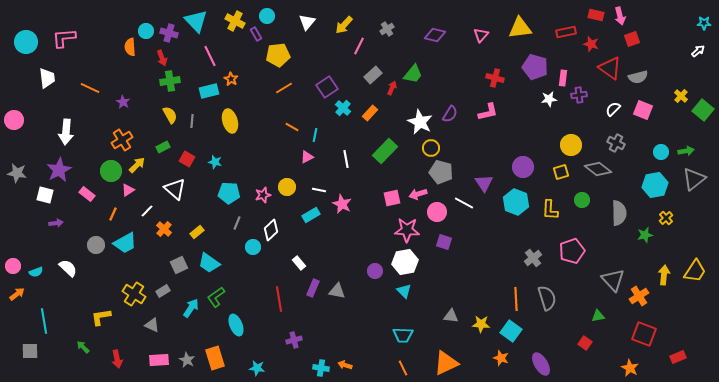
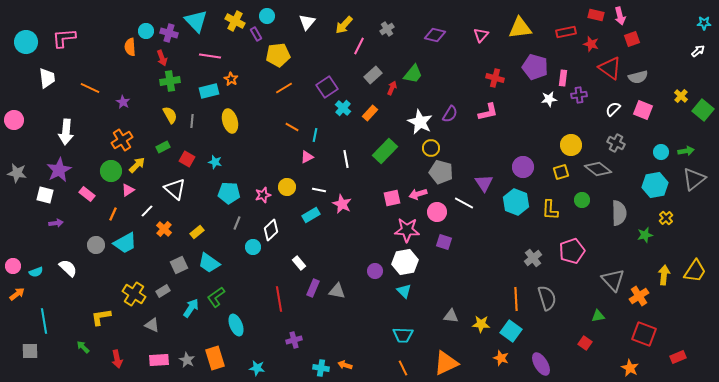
pink line at (210, 56): rotated 55 degrees counterclockwise
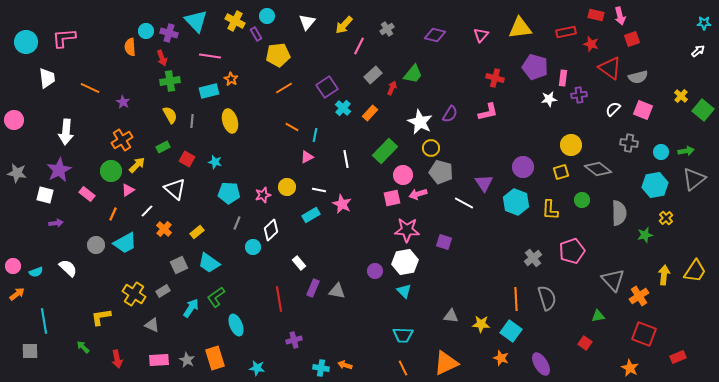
gray cross at (616, 143): moved 13 px right; rotated 18 degrees counterclockwise
pink circle at (437, 212): moved 34 px left, 37 px up
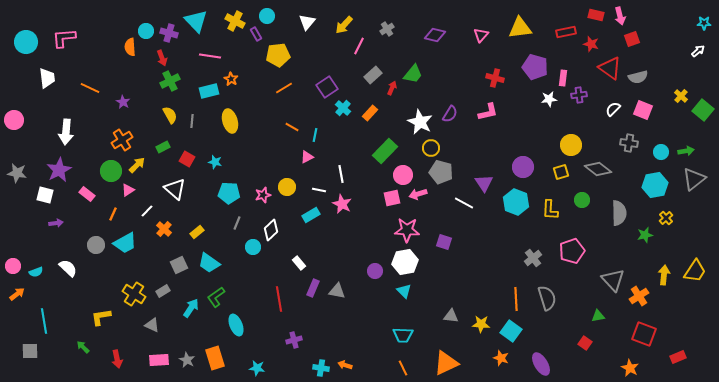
green cross at (170, 81): rotated 18 degrees counterclockwise
white line at (346, 159): moved 5 px left, 15 px down
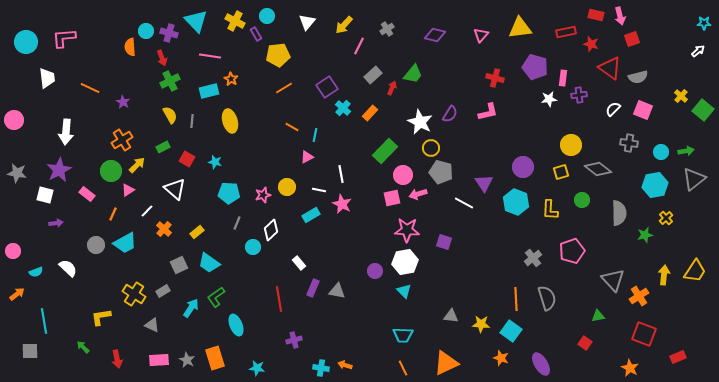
pink circle at (13, 266): moved 15 px up
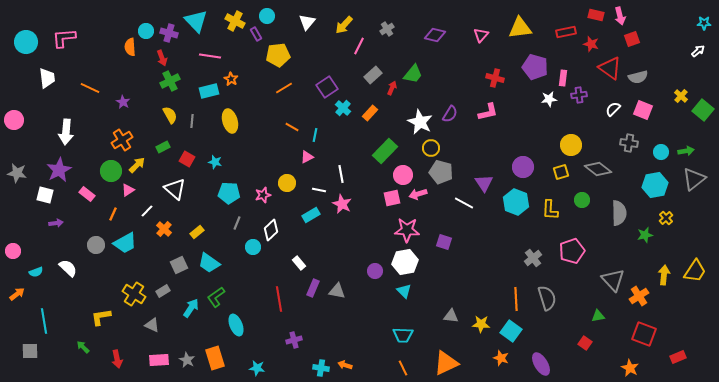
yellow circle at (287, 187): moved 4 px up
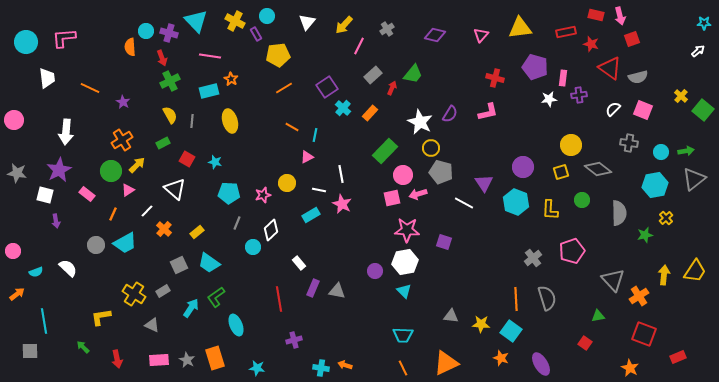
green rectangle at (163, 147): moved 4 px up
purple arrow at (56, 223): moved 2 px up; rotated 88 degrees clockwise
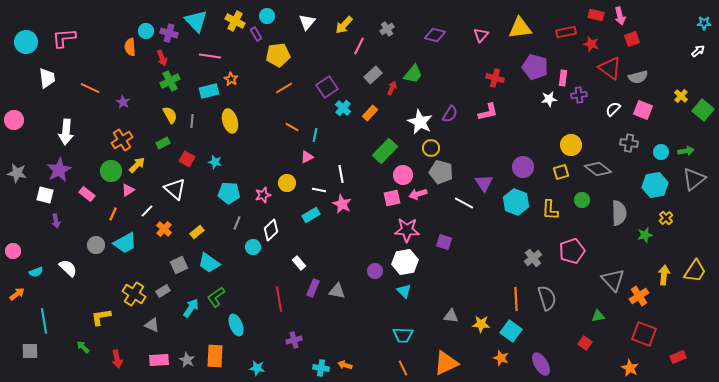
orange rectangle at (215, 358): moved 2 px up; rotated 20 degrees clockwise
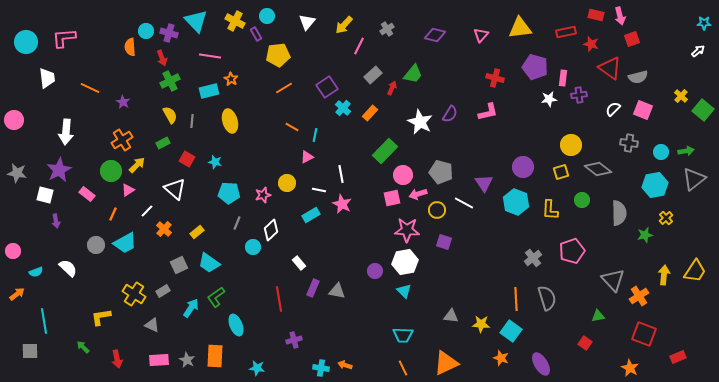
yellow circle at (431, 148): moved 6 px right, 62 px down
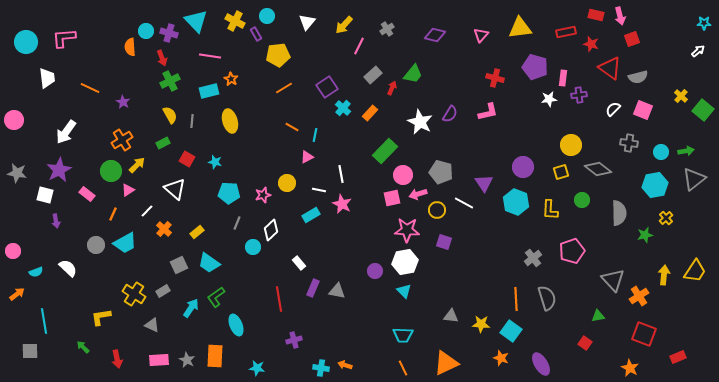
white arrow at (66, 132): rotated 30 degrees clockwise
